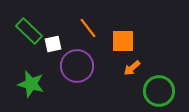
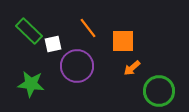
green star: rotated 8 degrees counterclockwise
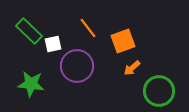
orange square: rotated 20 degrees counterclockwise
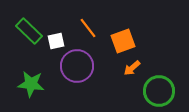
white square: moved 3 px right, 3 px up
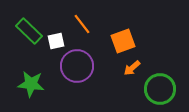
orange line: moved 6 px left, 4 px up
green circle: moved 1 px right, 2 px up
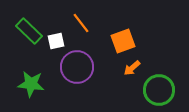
orange line: moved 1 px left, 1 px up
purple circle: moved 1 px down
green circle: moved 1 px left, 1 px down
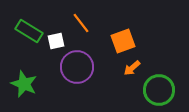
green rectangle: rotated 12 degrees counterclockwise
green star: moved 7 px left; rotated 16 degrees clockwise
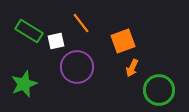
orange arrow: rotated 24 degrees counterclockwise
green star: rotated 28 degrees clockwise
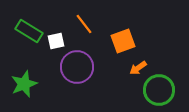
orange line: moved 3 px right, 1 px down
orange arrow: moved 6 px right; rotated 30 degrees clockwise
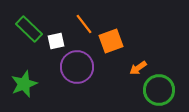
green rectangle: moved 2 px up; rotated 12 degrees clockwise
orange square: moved 12 px left
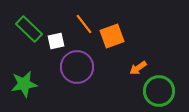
orange square: moved 1 px right, 5 px up
green star: rotated 12 degrees clockwise
green circle: moved 1 px down
